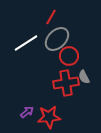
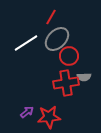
gray semicircle: rotated 64 degrees counterclockwise
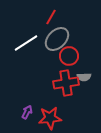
purple arrow: rotated 24 degrees counterclockwise
red star: moved 1 px right, 1 px down
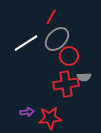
red cross: moved 1 px down
purple arrow: rotated 56 degrees clockwise
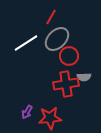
purple arrow: rotated 128 degrees clockwise
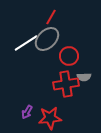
gray ellipse: moved 10 px left
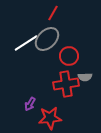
red line: moved 2 px right, 4 px up
gray semicircle: moved 1 px right
purple arrow: moved 3 px right, 8 px up
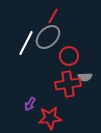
red line: moved 3 px down
gray ellipse: moved 1 px right, 2 px up
white line: rotated 30 degrees counterclockwise
red cross: moved 2 px right
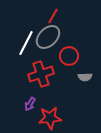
red cross: moved 27 px left, 10 px up; rotated 10 degrees counterclockwise
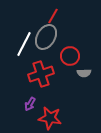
gray ellipse: moved 2 px left; rotated 15 degrees counterclockwise
white line: moved 2 px left, 1 px down
red circle: moved 1 px right
gray semicircle: moved 1 px left, 4 px up
red star: rotated 15 degrees clockwise
